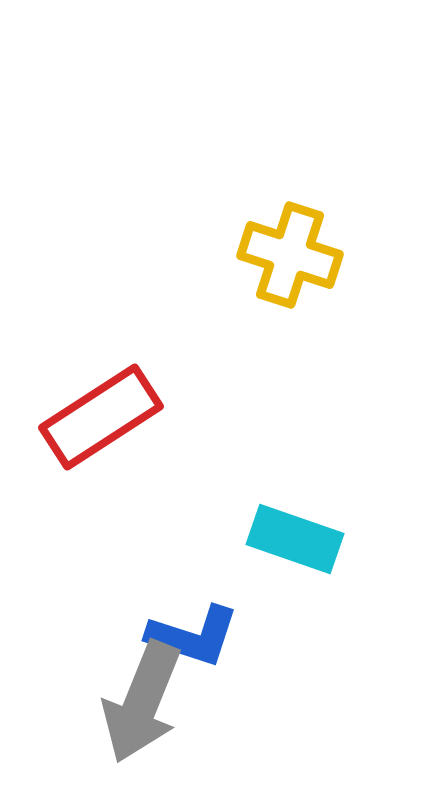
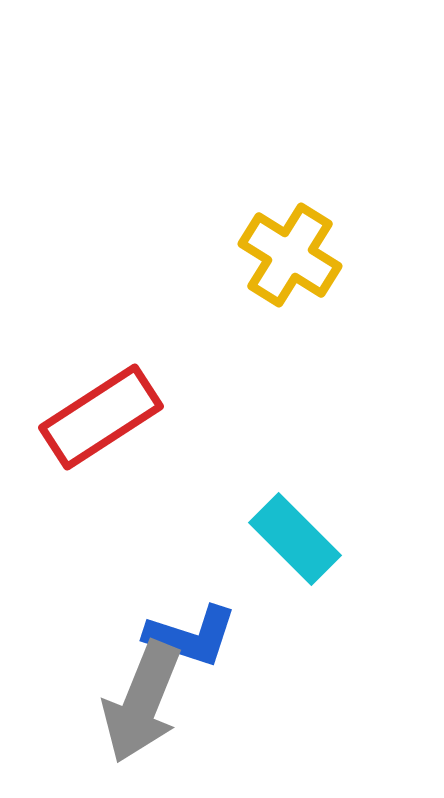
yellow cross: rotated 14 degrees clockwise
cyan rectangle: rotated 26 degrees clockwise
blue L-shape: moved 2 px left
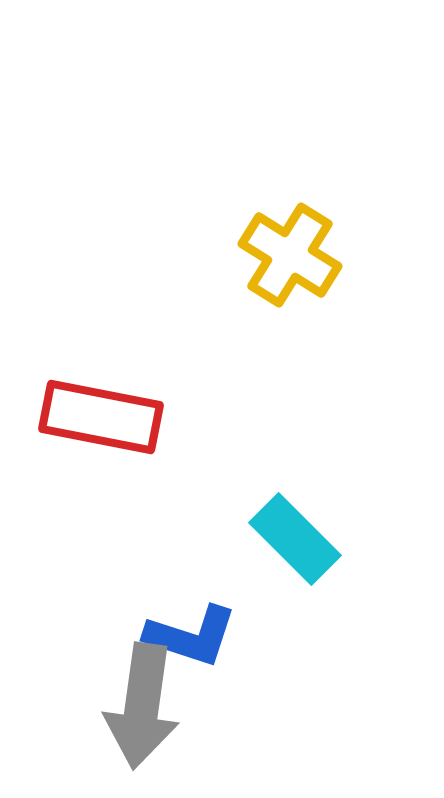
red rectangle: rotated 44 degrees clockwise
gray arrow: moved 4 px down; rotated 14 degrees counterclockwise
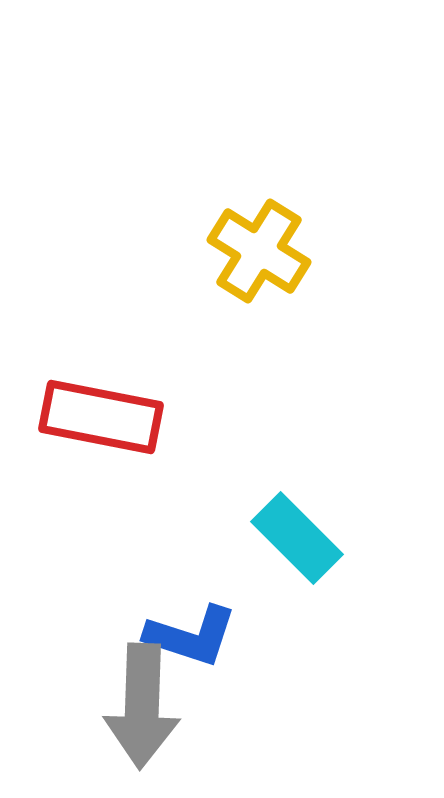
yellow cross: moved 31 px left, 4 px up
cyan rectangle: moved 2 px right, 1 px up
gray arrow: rotated 6 degrees counterclockwise
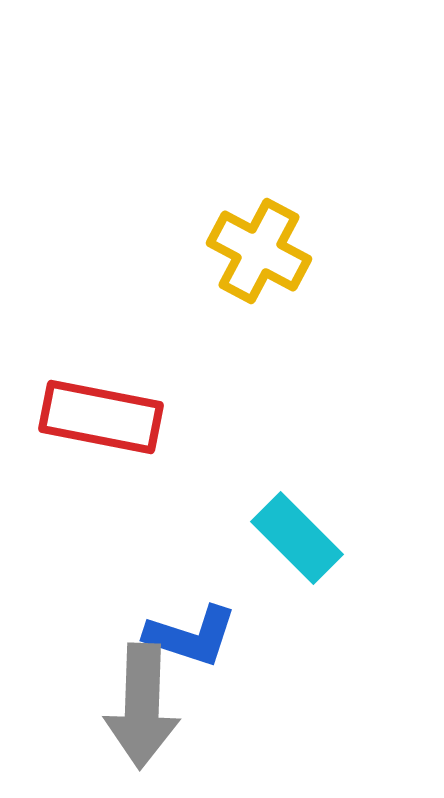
yellow cross: rotated 4 degrees counterclockwise
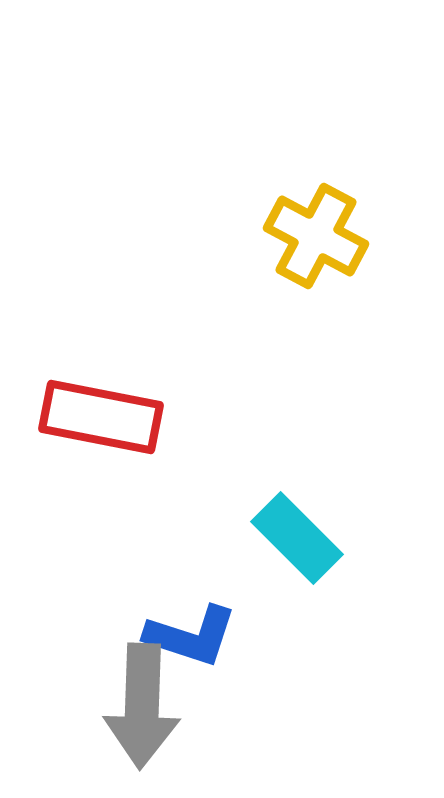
yellow cross: moved 57 px right, 15 px up
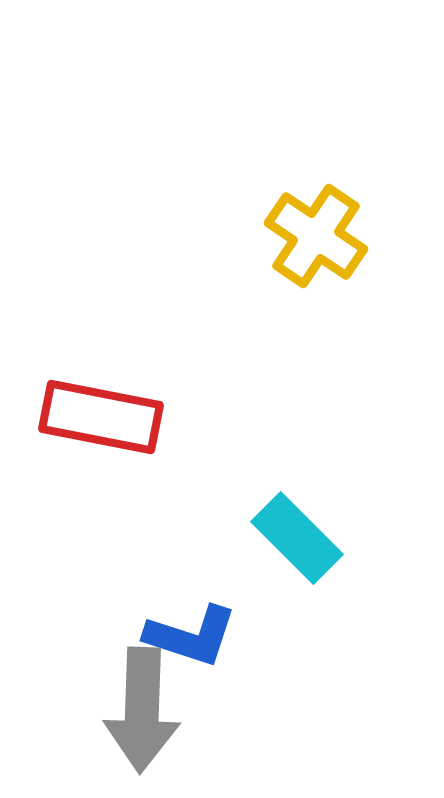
yellow cross: rotated 6 degrees clockwise
gray arrow: moved 4 px down
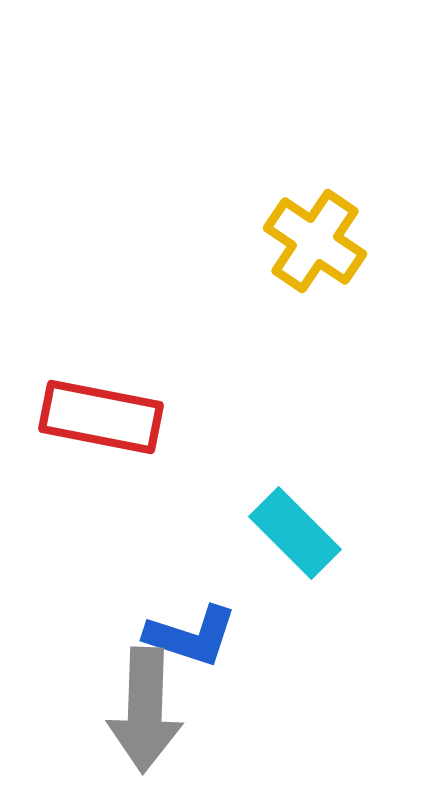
yellow cross: moved 1 px left, 5 px down
cyan rectangle: moved 2 px left, 5 px up
gray arrow: moved 3 px right
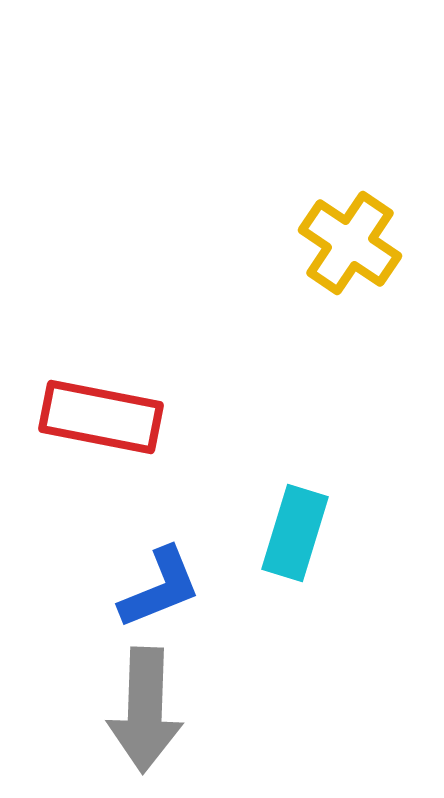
yellow cross: moved 35 px right, 2 px down
cyan rectangle: rotated 62 degrees clockwise
blue L-shape: moved 31 px left, 48 px up; rotated 40 degrees counterclockwise
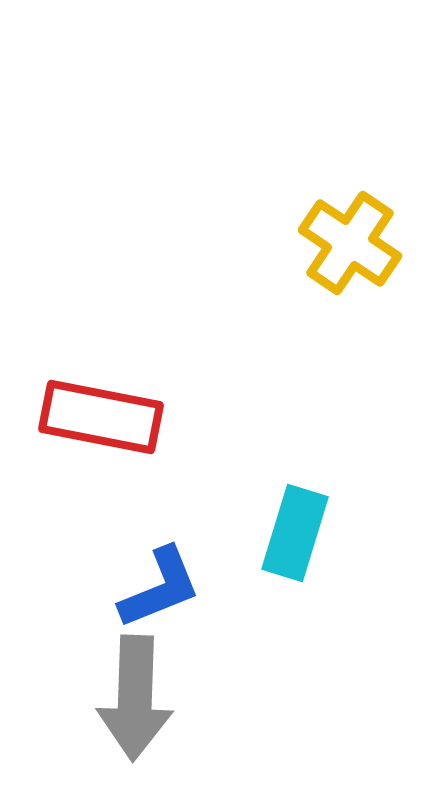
gray arrow: moved 10 px left, 12 px up
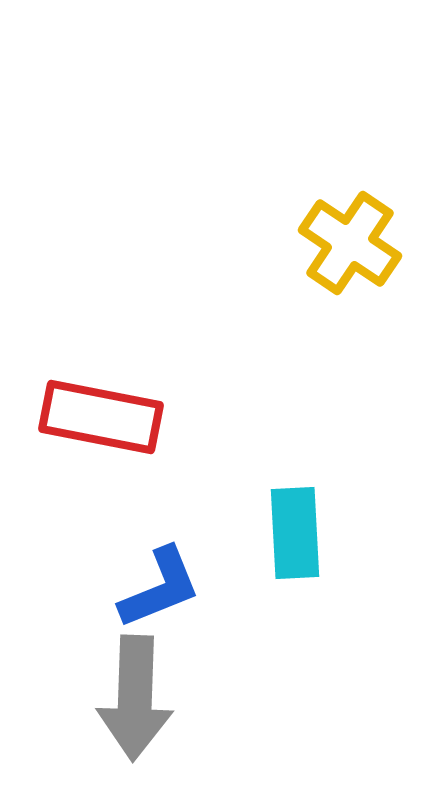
cyan rectangle: rotated 20 degrees counterclockwise
